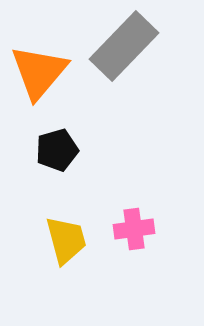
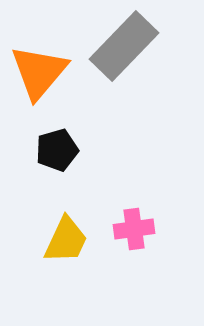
yellow trapezoid: rotated 40 degrees clockwise
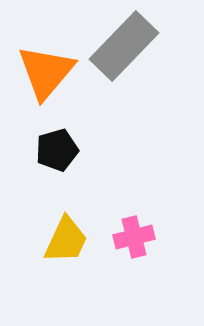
orange triangle: moved 7 px right
pink cross: moved 8 px down; rotated 6 degrees counterclockwise
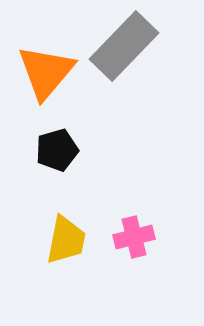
yellow trapezoid: rotated 14 degrees counterclockwise
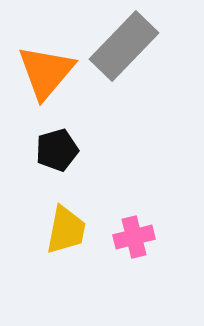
yellow trapezoid: moved 10 px up
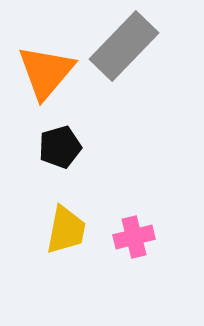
black pentagon: moved 3 px right, 3 px up
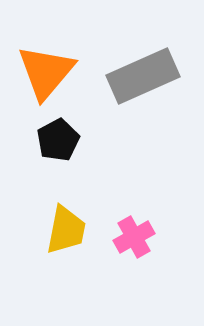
gray rectangle: moved 19 px right, 30 px down; rotated 22 degrees clockwise
black pentagon: moved 2 px left, 7 px up; rotated 12 degrees counterclockwise
pink cross: rotated 15 degrees counterclockwise
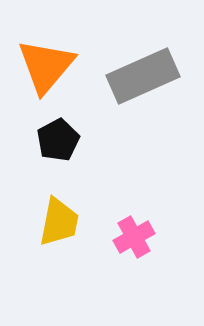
orange triangle: moved 6 px up
yellow trapezoid: moved 7 px left, 8 px up
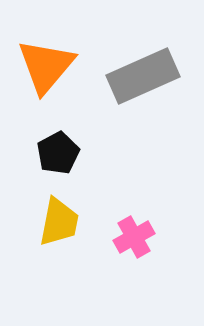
black pentagon: moved 13 px down
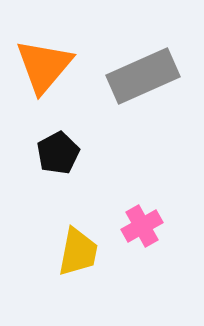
orange triangle: moved 2 px left
yellow trapezoid: moved 19 px right, 30 px down
pink cross: moved 8 px right, 11 px up
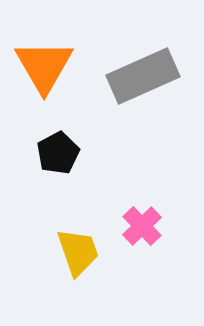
orange triangle: rotated 10 degrees counterclockwise
pink cross: rotated 15 degrees counterclockwise
yellow trapezoid: rotated 30 degrees counterclockwise
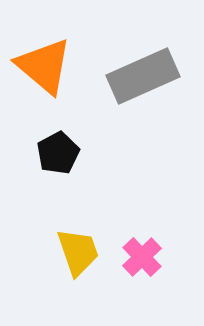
orange triangle: rotated 20 degrees counterclockwise
pink cross: moved 31 px down
